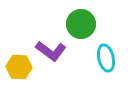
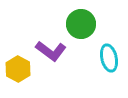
cyan ellipse: moved 3 px right
yellow hexagon: moved 1 px left, 2 px down; rotated 25 degrees clockwise
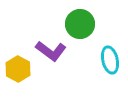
green circle: moved 1 px left
cyan ellipse: moved 1 px right, 2 px down
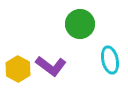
purple L-shape: moved 15 px down
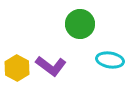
cyan ellipse: rotated 68 degrees counterclockwise
yellow hexagon: moved 1 px left, 1 px up
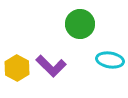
purple L-shape: rotated 8 degrees clockwise
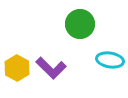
purple L-shape: moved 2 px down
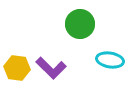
yellow hexagon: rotated 20 degrees counterclockwise
